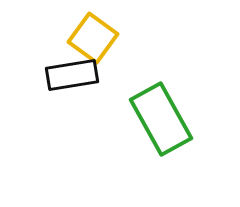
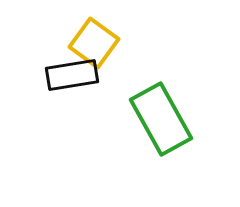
yellow square: moved 1 px right, 5 px down
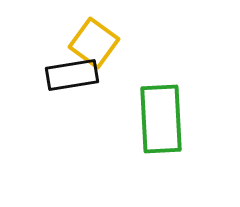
green rectangle: rotated 26 degrees clockwise
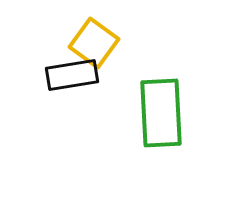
green rectangle: moved 6 px up
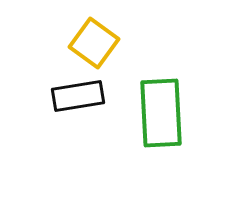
black rectangle: moved 6 px right, 21 px down
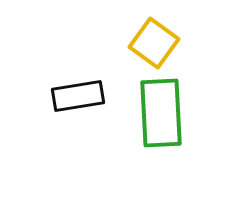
yellow square: moved 60 px right
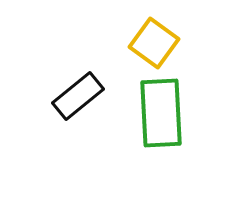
black rectangle: rotated 30 degrees counterclockwise
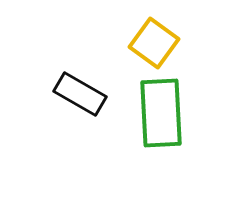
black rectangle: moved 2 px right, 2 px up; rotated 69 degrees clockwise
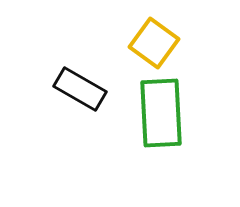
black rectangle: moved 5 px up
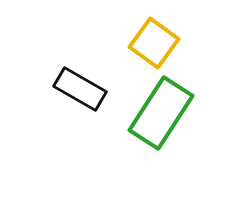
green rectangle: rotated 36 degrees clockwise
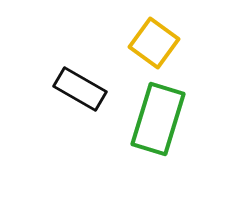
green rectangle: moved 3 px left, 6 px down; rotated 16 degrees counterclockwise
